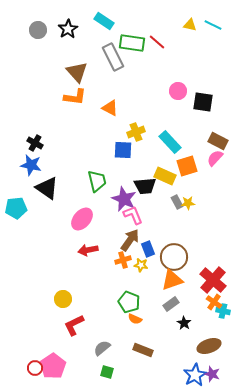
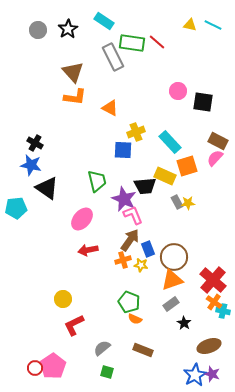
brown triangle at (77, 72): moved 4 px left
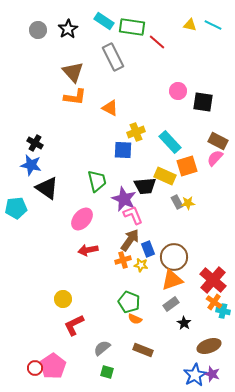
green rectangle at (132, 43): moved 16 px up
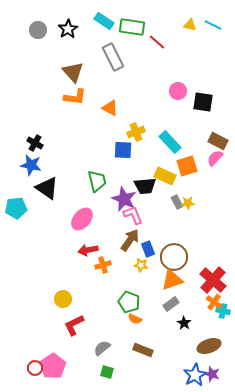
orange cross at (123, 260): moved 20 px left, 5 px down
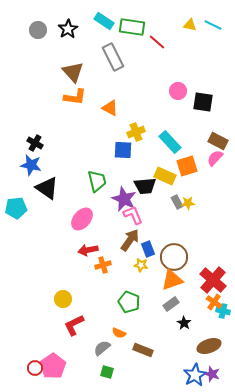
orange semicircle at (135, 319): moved 16 px left, 14 px down
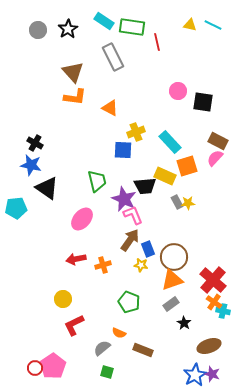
red line at (157, 42): rotated 36 degrees clockwise
red arrow at (88, 250): moved 12 px left, 9 px down
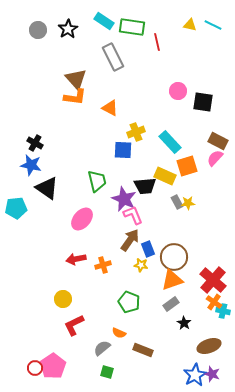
brown triangle at (73, 72): moved 3 px right, 7 px down
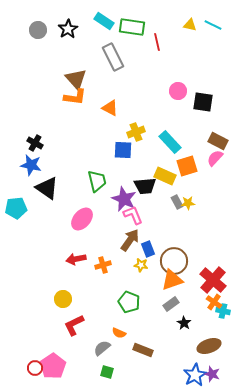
brown circle at (174, 257): moved 4 px down
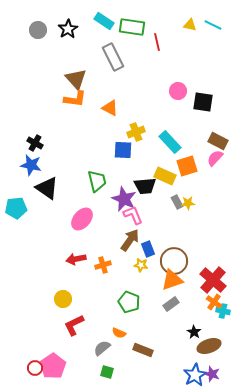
orange L-shape at (75, 97): moved 2 px down
black star at (184, 323): moved 10 px right, 9 px down
